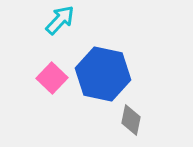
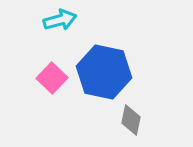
cyan arrow: rotated 32 degrees clockwise
blue hexagon: moved 1 px right, 2 px up
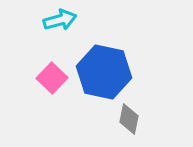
gray diamond: moved 2 px left, 1 px up
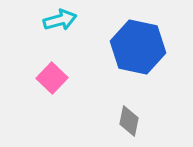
blue hexagon: moved 34 px right, 25 px up
gray diamond: moved 2 px down
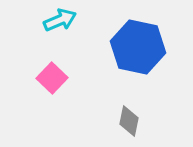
cyan arrow: rotated 8 degrees counterclockwise
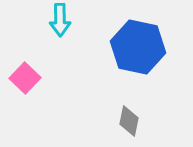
cyan arrow: rotated 112 degrees clockwise
pink square: moved 27 px left
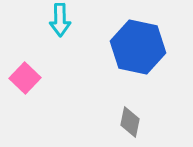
gray diamond: moved 1 px right, 1 px down
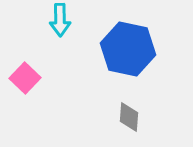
blue hexagon: moved 10 px left, 2 px down
gray diamond: moved 1 px left, 5 px up; rotated 8 degrees counterclockwise
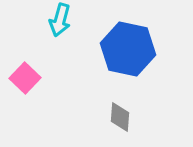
cyan arrow: rotated 16 degrees clockwise
gray diamond: moved 9 px left
